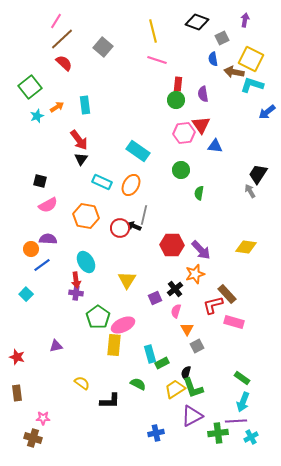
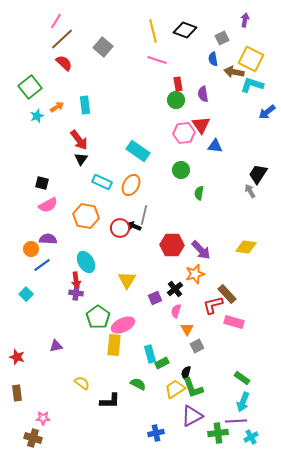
black diamond at (197, 22): moved 12 px left, 8 px down
red rectangle at (178, 84): rotated 16 degrees counterclockwise
black square at (40, 181): moved 2 px right, 2 px down
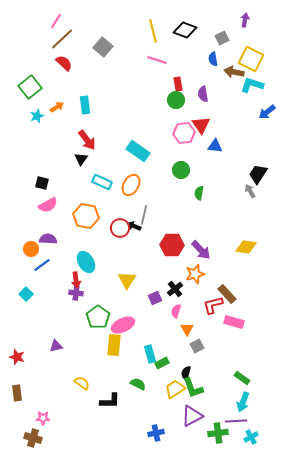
red arrow at (79, 140): moved 8 px right
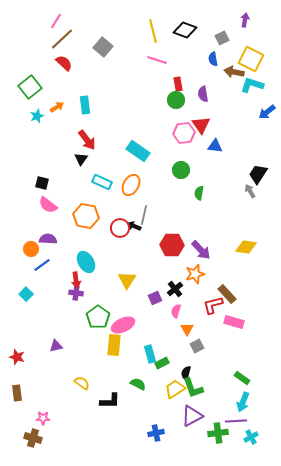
pink semicircle at (48, 205): rotated 66 degrees clockwise
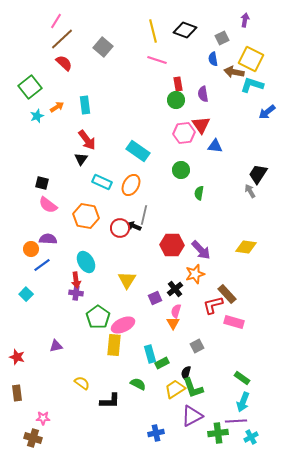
orange triangle at (187, 329): moved 14 px left, 6 px up
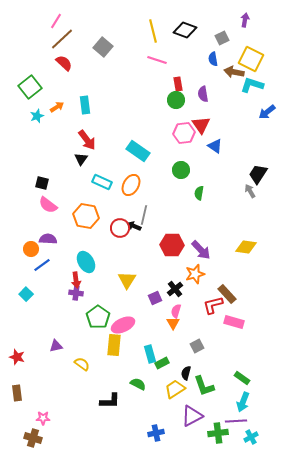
blue triangle at (215, 146): rotated 28 degrees clockwise
yellow semicircle at (82, 383): moved 19 px up
green L-shape at (193, 388): moved 11 px right, 2 px up
